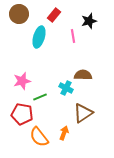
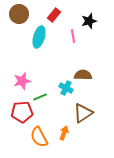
red pentagon: moved 2 px up; rotated 15 degrees counterclockwise
orange semicircle: rotated 10 degrees clockwise
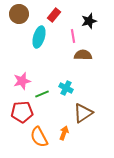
brown semicircle: moved 20 px up
green line: moved 2 px right, 3 px up
